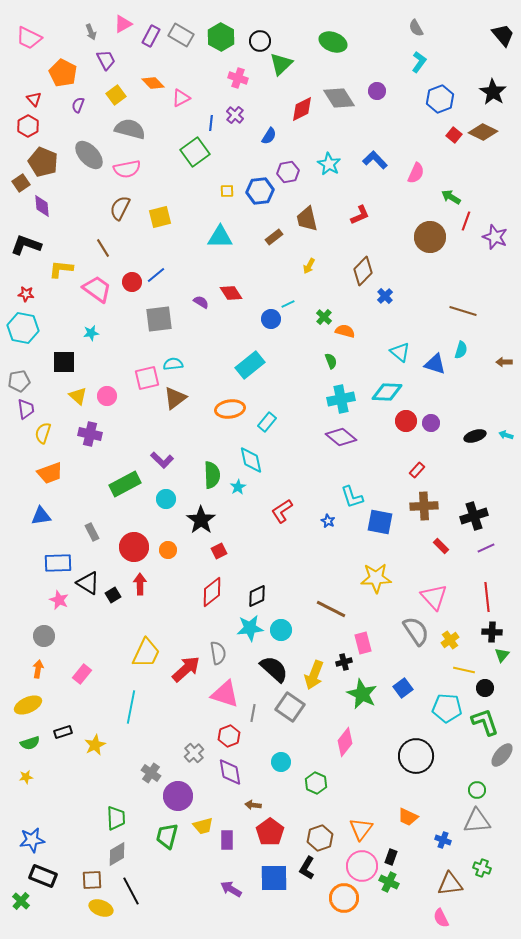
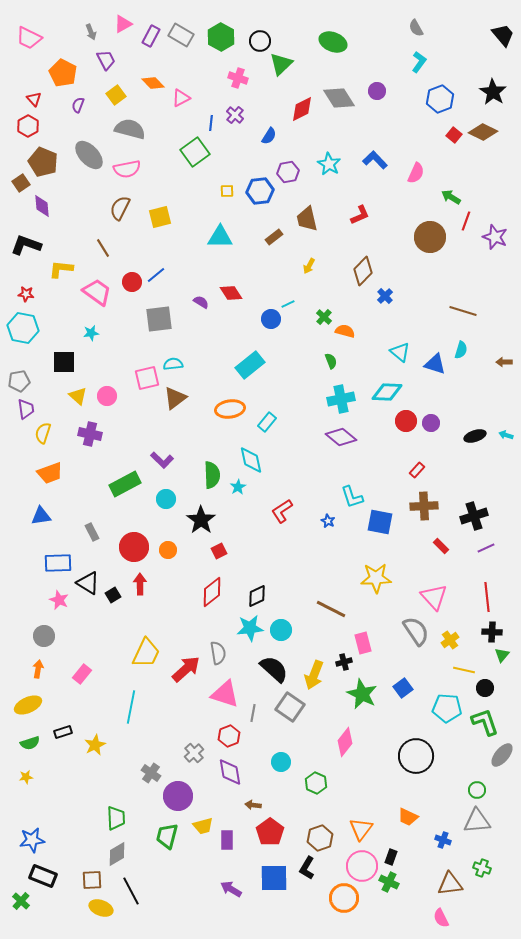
pink trapezoid at (97, 289): moved 3 px down
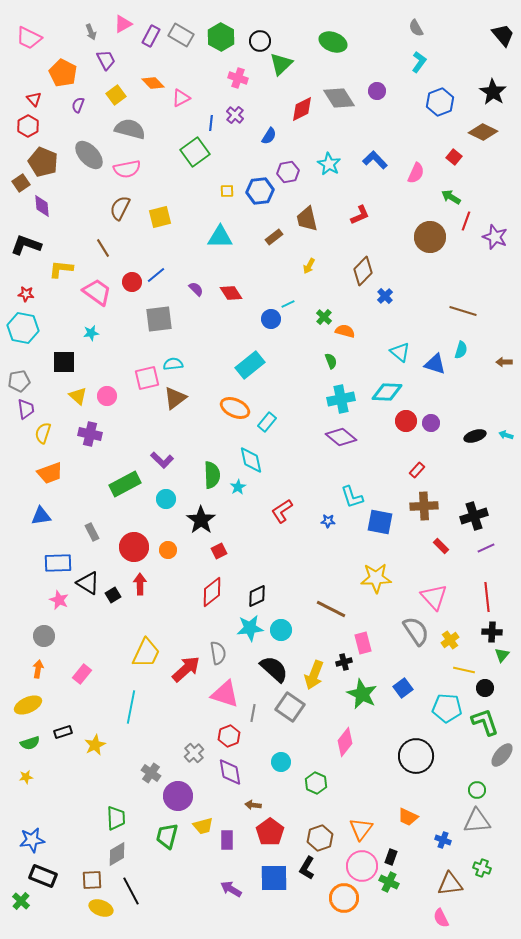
blue hexagon at (440, 99): moved 3 px down
red square at (454, 135): moved 22 px down
purple semicircle at (201, 302): moved 5 px left, 13 px up; rotated 14 degrees clockwise
orange ellipse at (230, 409): moved 5 px right, 1 px up; rotated 32 degrees clockwise
blue star at (328, 521): rotated 24 degrees counterclockwise
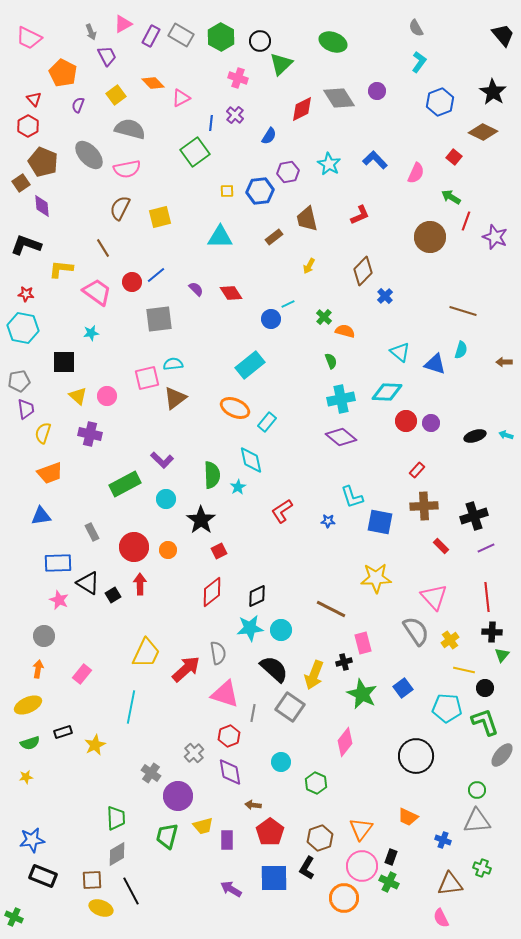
purple trapezoid at (106, 60): moved 1 px right, 4 px up
green cross at (21, 901): moved 7 px left, 16 px down; rotated 18 degrees counterclockwise
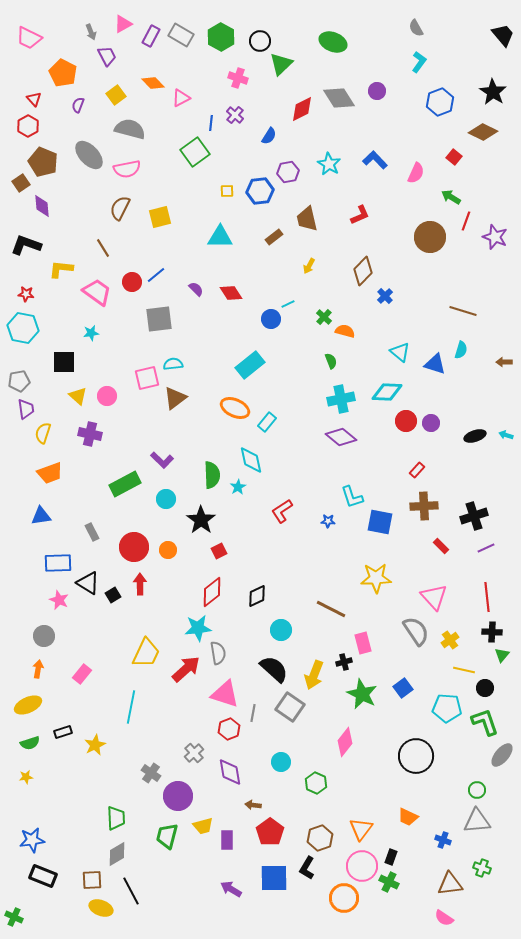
cyan star at (250, 628): moved 52 px left
red hexagon at (229, 736): moved 7 px up
pink semicircle at (441, 918): moved 3 px right; rotated 30 degrees counterclockwise
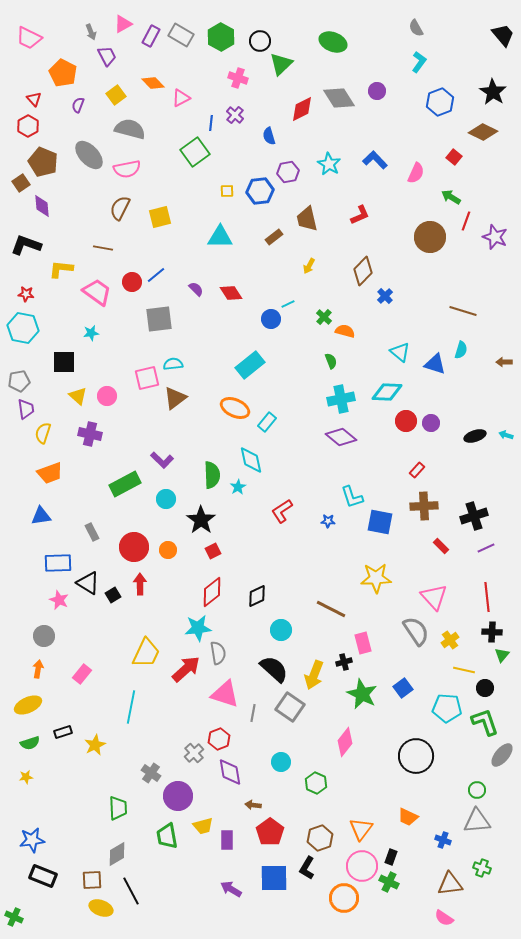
blue semicircle at (269, 136): rotated 132 degrees clockwise
brown line at (103, 248): rotated 48 degrees counterclockwise
red square at (219, 551): moved 6 px left
red hexagon at (229, 729): moved 10 px left, 10 px down
green trapezoid at (116, 818): moved 2 px right, 10 px up
green trapezoid at (167, 836): rotated 24 degrees counterclockwise
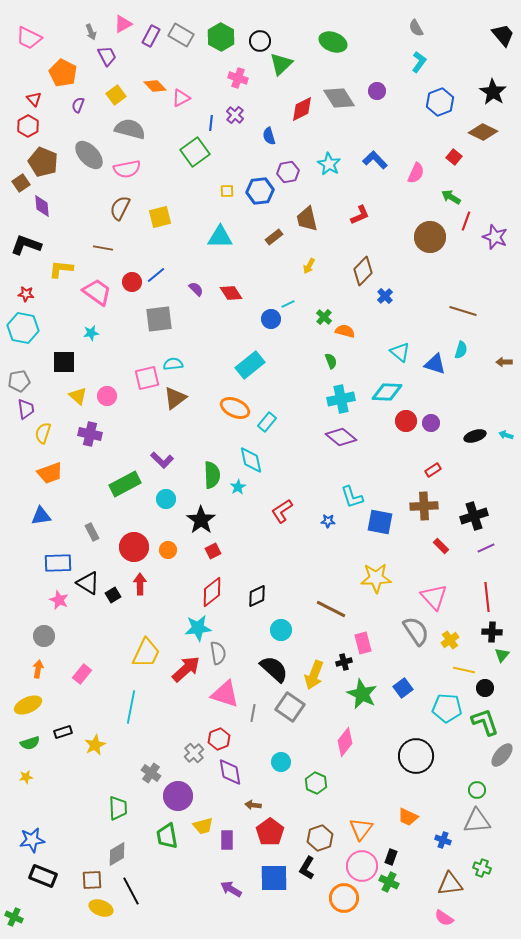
orange diamond at (153, 83): moved 2 px right, 3 px down
red rectangle at (417, 470): moved 16 px right; rotated 14 degrees clockwise
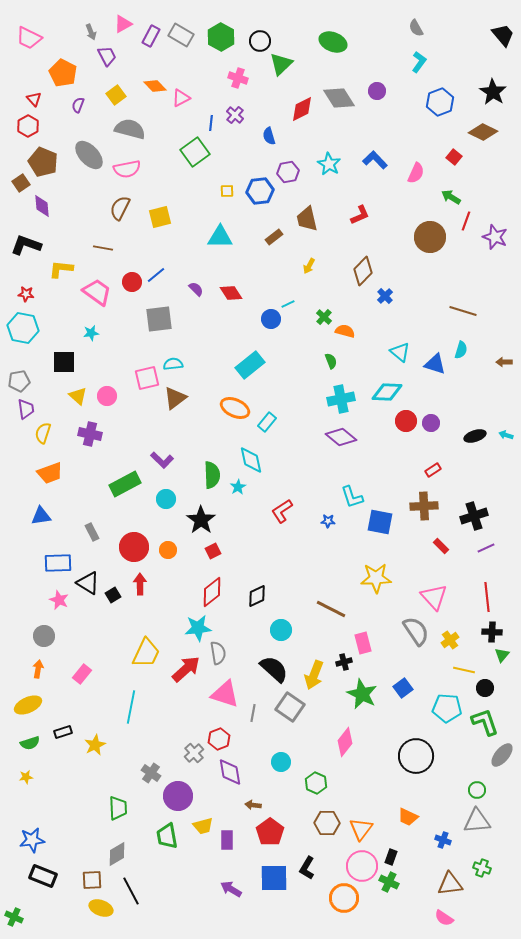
brown hexagon at (320, 838): moved 7 px right, 15 px up; rotated 20 degrees clockwise
